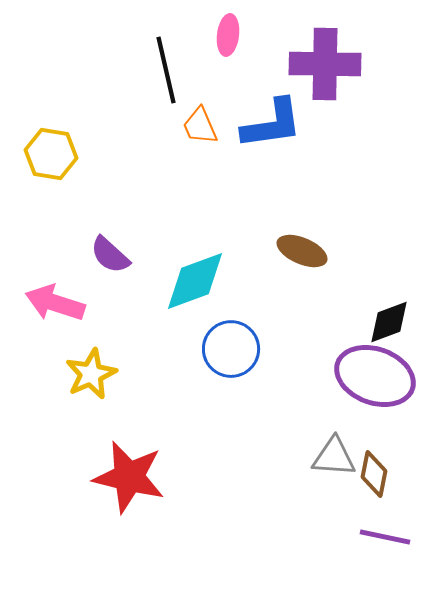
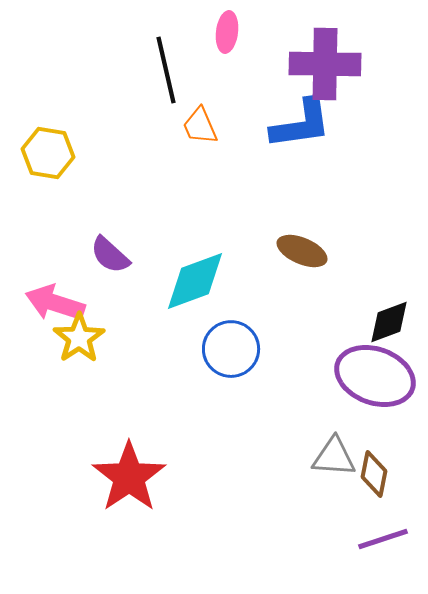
pink ellipse: moved 1 px left, 3 px up
blue L-shape: moved 29 px right
yellow hexagon: moved 3 px left, 1 px up
yellow star: moved 12 px left, 36 px up; rotated 9 degrees counterclockwise
red star: rotated 24 degrees clockwise
purple line: moved 2 px left, 2 px down; rotated 30 degrees counterclockwise
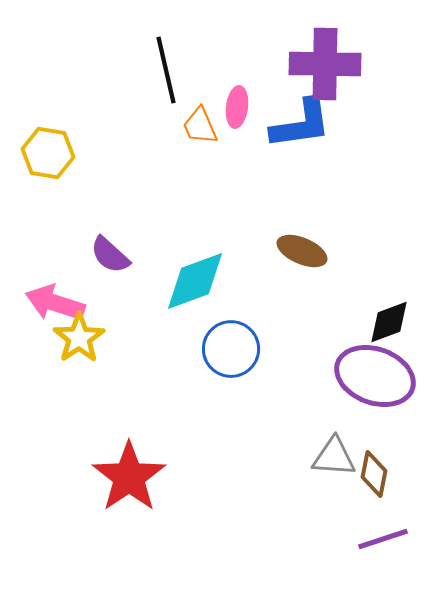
pink ellipse: moved 10 px right, 75 px down
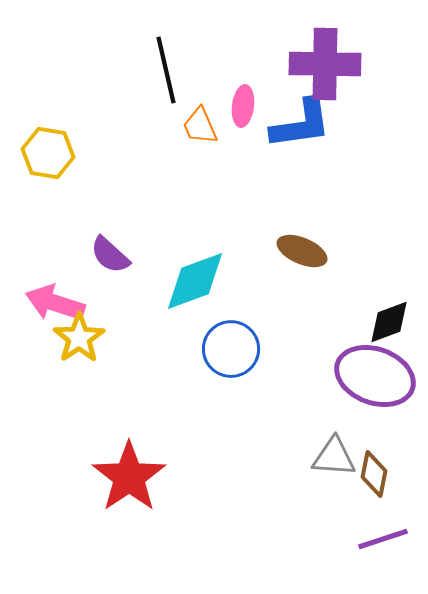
pink ellipse: moved 6 px right, 1 px up
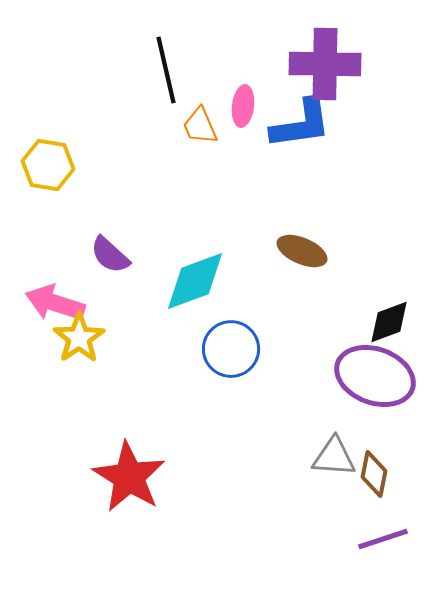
yellow hexagon: moved 12 px down
red star: rotated 6 degrees counterclockwise
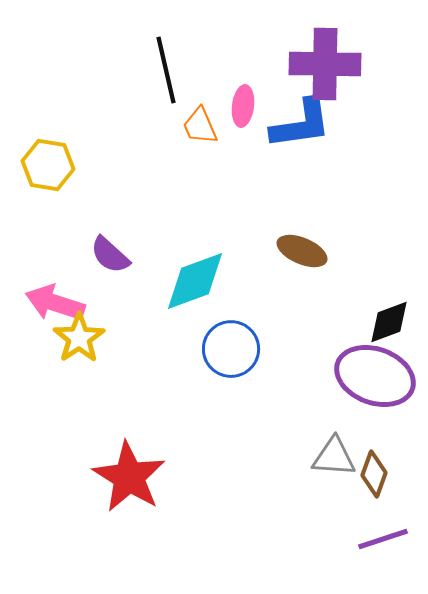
brown diamond: rotated 9 degrees clockwise
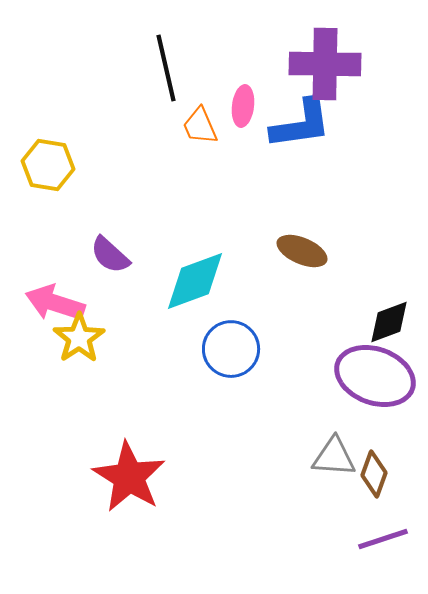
black line: moved 2 px up
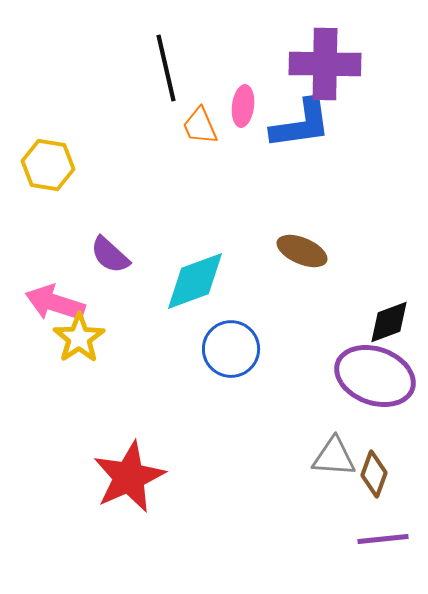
red star: rotated 16 degrees clockwise
purple line: rotated 12 degrees clockwise
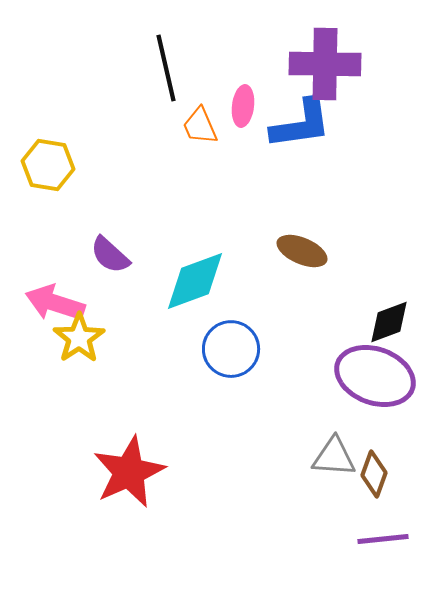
red star: moved 5 px up
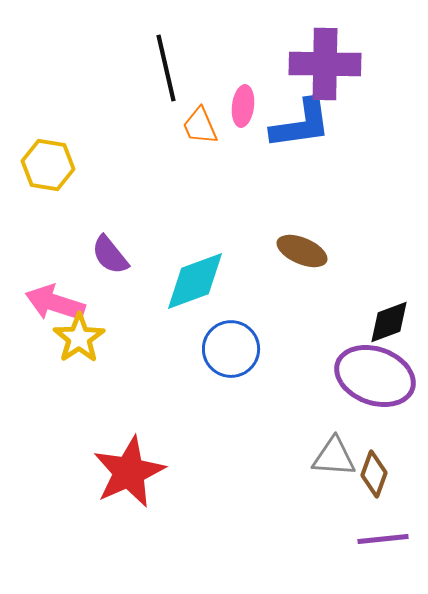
purple semicircle: rotated 9 degrees clockwise
